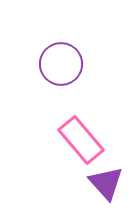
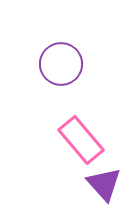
purple triangle: moved 2 px left, 1 px down
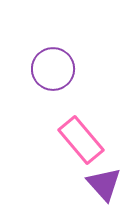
purple circle: moved 8 px left, 5 px down
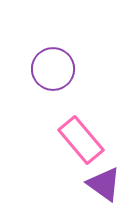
purple triangle: rotated 12 degrees counterclockwise
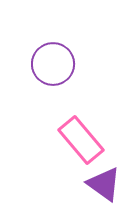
purple circle: moved 5 px up
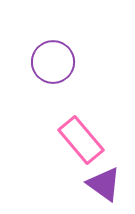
purple circle: moved 2 px up
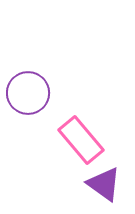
purple circle: moved 25 px left, 31 px down
